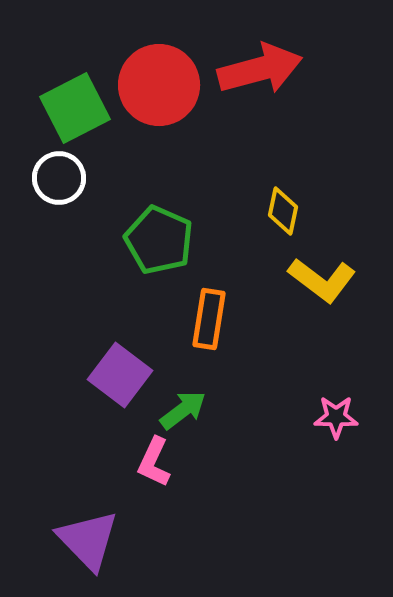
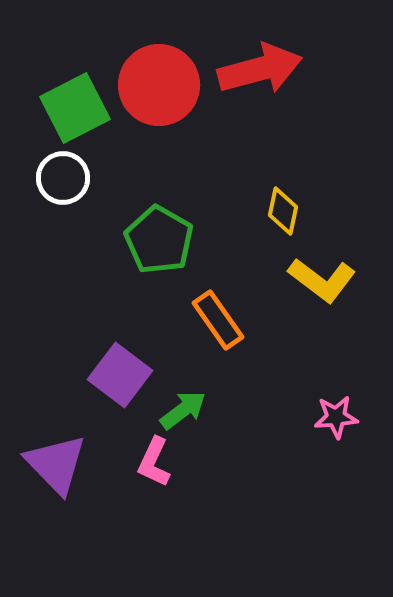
white circle: moved 4 px right
green pentagon: rotated 6 degrees clockwise
orange rectangle: moved 9 px right, 1 px down; rotated 44 degrees counterclockwise
pink star: rotated 6 degrees counterclockwise
purple triangle: moved 32 px left, 76 px up
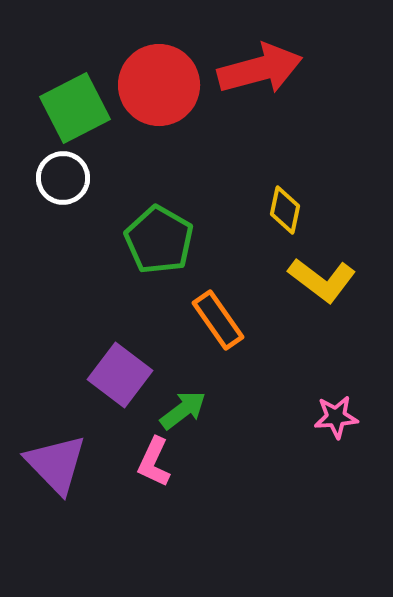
yellow diamond: moved 2 px right, 1 px up
